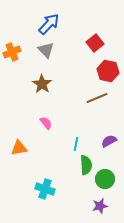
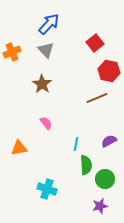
red hexagon: moved 1 px right
cyan cross: moved 2 px right
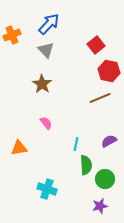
red square: moved 1 px right, 2 px down
orange cross: moved 17 px up
brown line: moved 3 px right
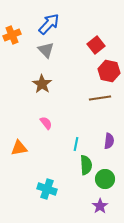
brown line: rotated 15 degrees clockwise
purple semicircle: rotated 126 degrees clockwise
purple star: rotated 21 degrees counterclockwise
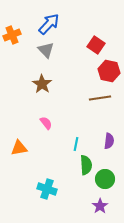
red square: rotated 18 degrees counterclockwise
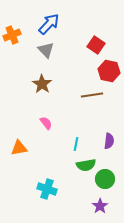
brown line: moved 8 px left, 3 px up
green semicircle: rotated 84 degrees clockwise
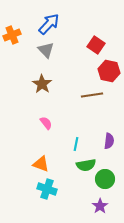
orange triangle: moved 22 px right, 16 px down; rotated 30 degrees clockwise
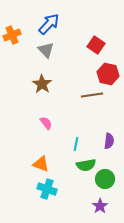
red hexagon: moved 1 px left, 3 px down
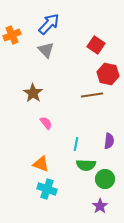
brown star: moved 9 px left, 9 px down
green semicircle: rotated 12 degrees clockwise
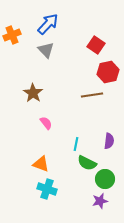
blue arrow: moved 1 px left
red hexagon: moved 2 px up; rotated 25 degrees counterclockwise
green semicircle: moved 1 px right, 2 px up; rotated 24 degrees clockwise
purple star: moved 5 px up; rotated 21 degrees clockwise
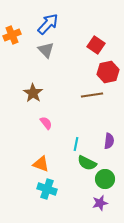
purple star: moved 2 px down
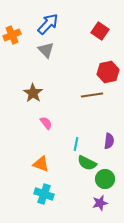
red square: moved 4 px right, 14 px up
cyan cross: moved 3 px left, 5 px down
